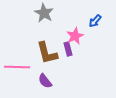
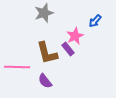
gray star: rotated 24 degrees clockwise
purple rectangle: rotated 24 degrees counterclockwise
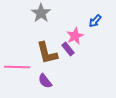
gray star: moved 3 px left; rotated 18 degrees counterclockwise
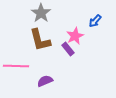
brown L-shape: moved 7 px left, 13 px up
pink line: moved 1 px left, 1 px up
purple semicircle: rotated 105 degrees clockwise
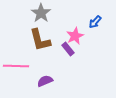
blue arrow: moved 1 px down
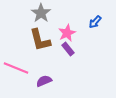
pink star: moved 8 px left, 3 px up
pink line: moved 2 px down; rotated 20 degrees clockwise
purple semicircle: moved 1 px left
